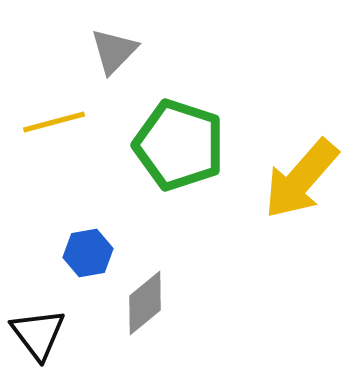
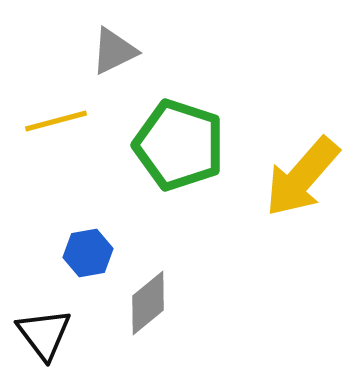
gray triangle: rotated 20 degrees clockwise
yellow line: moved 2 px right, 1 px up
yellow arrow: moved 1 px right, 2 px up
gray diamond: moved 3 px right
black triangle: moved 6 px right
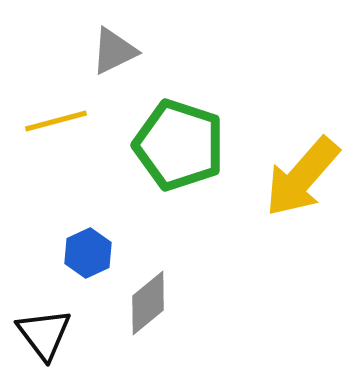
blue hexagon: rotated 15 degrees counterclockwise
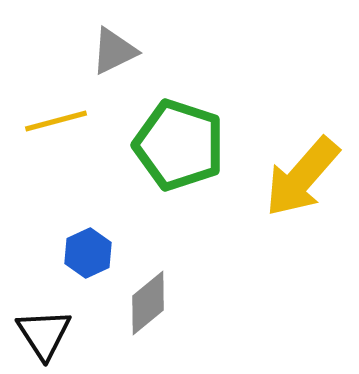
black triangle: rotated 4 degrees clockwise
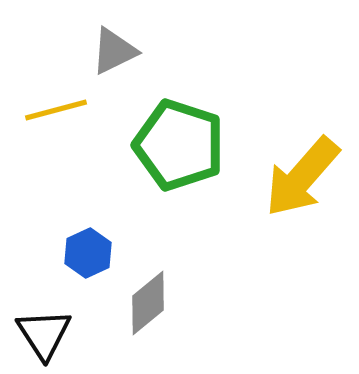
yellow line: moved 11 px up
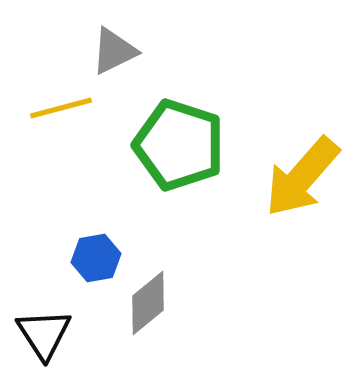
yellow line: moved 5 px right, 2 px up
blue hexagon: moved 8 px right, 5 px down; rotated 15 degrees clockwise
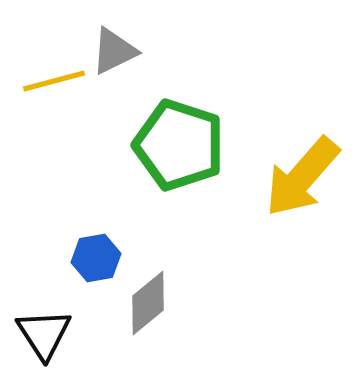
yellow line: moved 7 px left, 27 px up
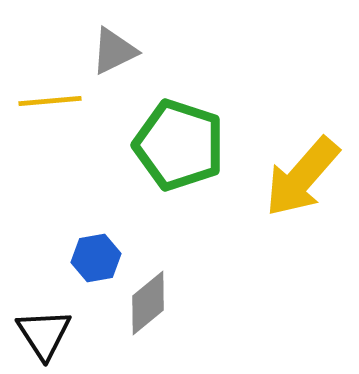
yellow line: moved 4 px left, 20 px down; rotated 10 degrees clockwise
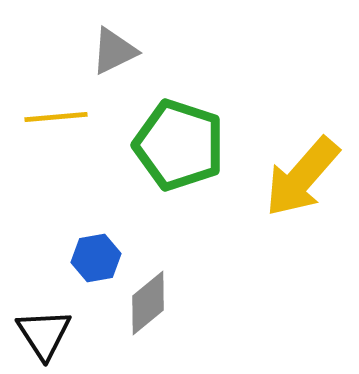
yellow line: moved 6 px right, 16 px down
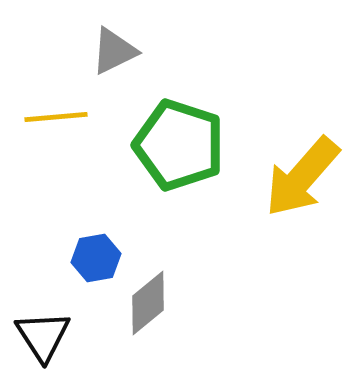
black triangle: moved 1 px left, 2 px down
